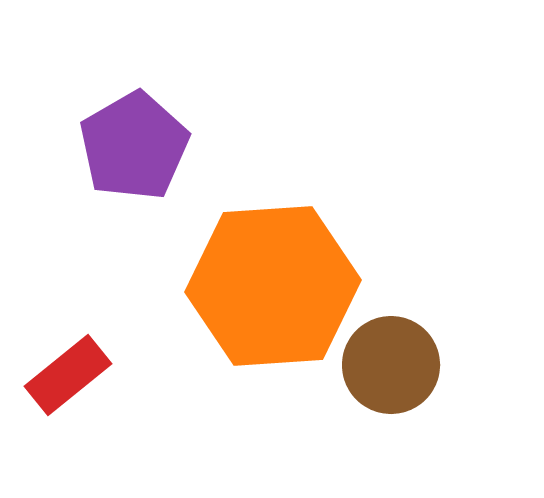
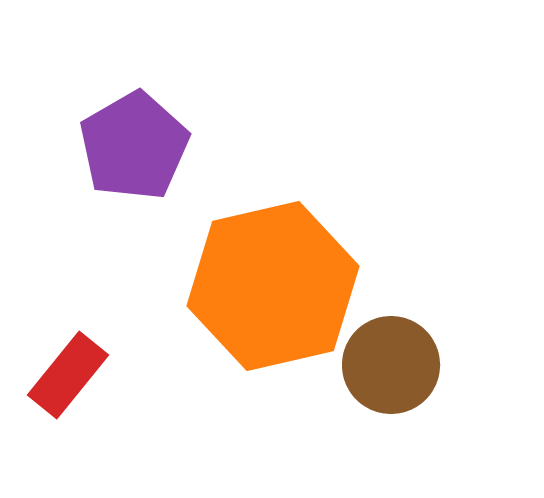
orange hexagon: rotated 9 degrees counterclockwise
red rectangle: rotated 12 degrees counterclockwise
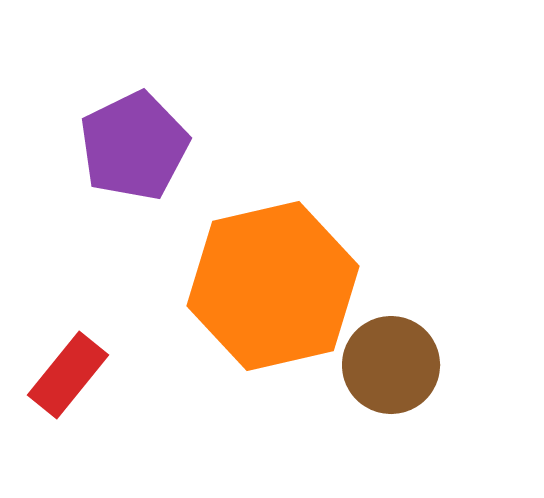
purple pentagon: rotated 4 degrees clockwise
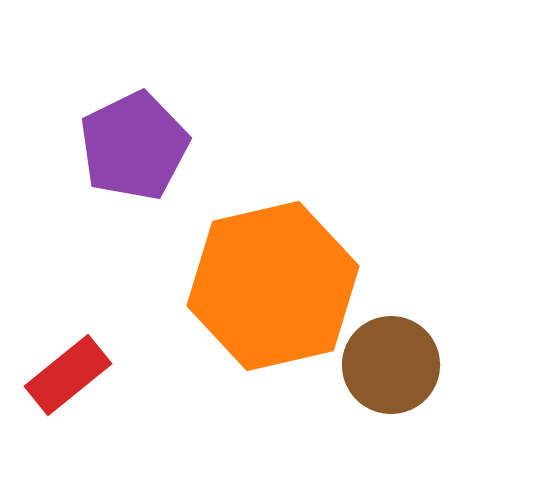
red rectangle: rotated 12 degrees clockwise
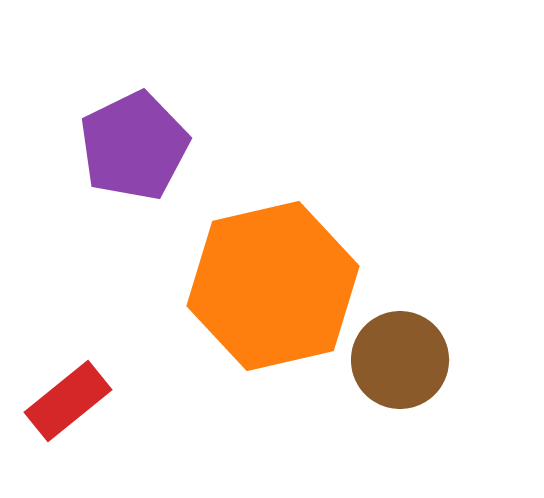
brown circle: moved 9 px right, 5 px up
red rectangle: moved 26 px down
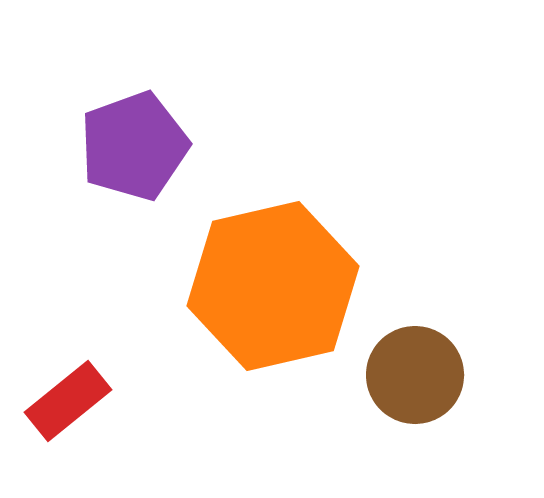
purple pentagon: rotated 6 degrees clockwise
brown circle: moved 15 px right, 15 px down
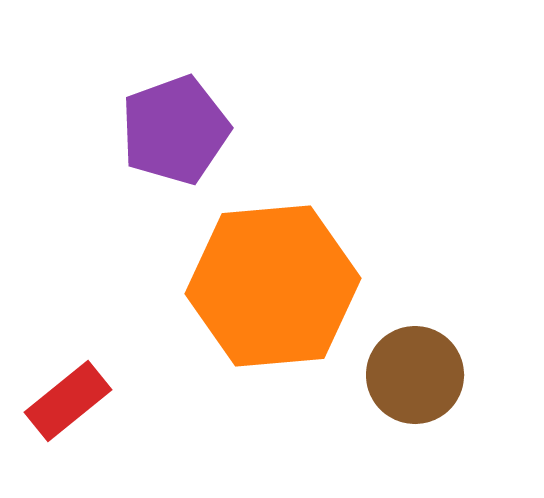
purple pentagon: moved 41 px right, 16 px up
orange hexagon: rotated 8 degrees clockwise
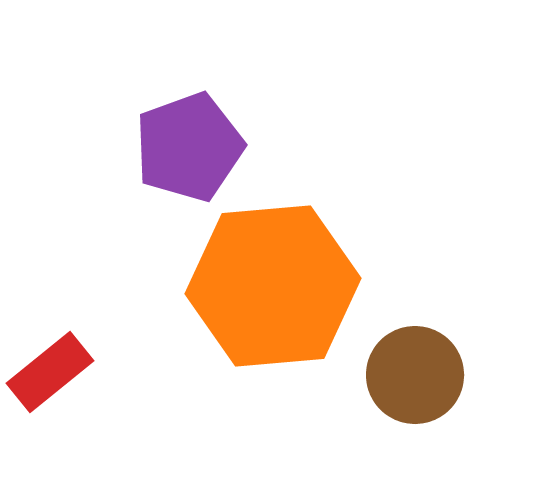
purple pentagon: moved 14 px right, 17 px down
red rectangle: moved 18 px left, 29 px up
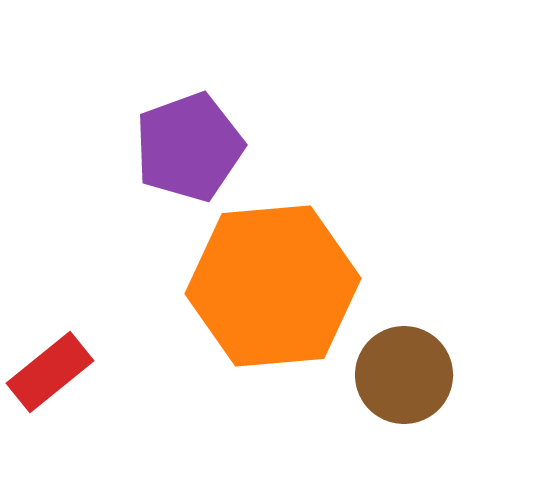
brown circle: moved 11 px left
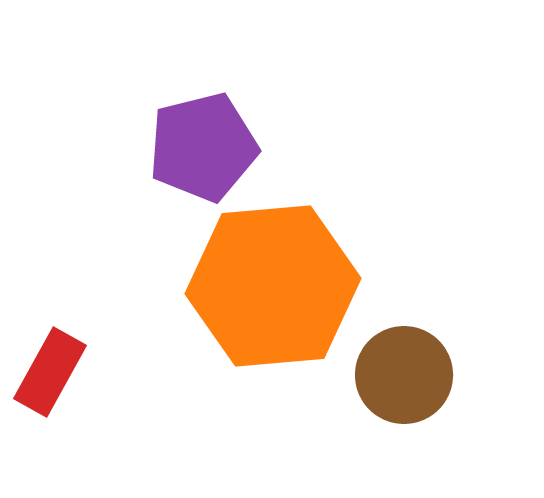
purple pentagon: moved 14 px right; rotated 6 degrees clockwise
red rectangle: rotated 22 degrees counterclockwise
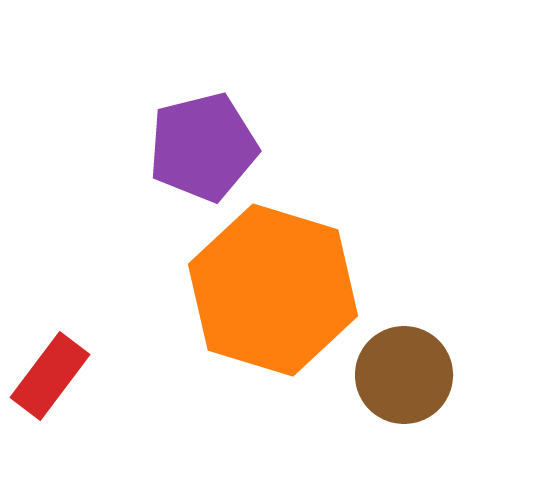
orange hexagon: moved 4 px down; rotated 22 degrees clockwise
red rectangle: moved 4 px down; rotated 8 degrees clockwise
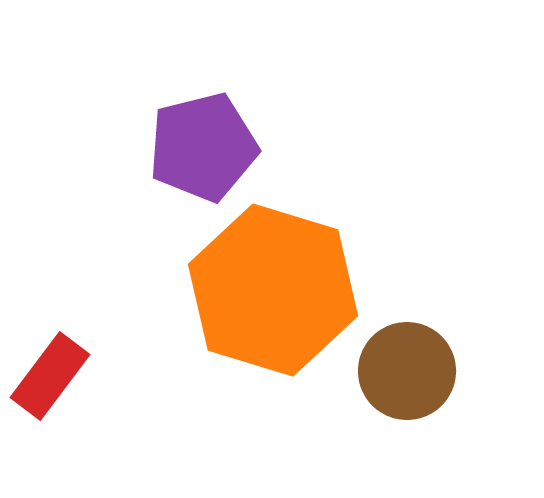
brown circle: moved 3 px right, 4 px up
